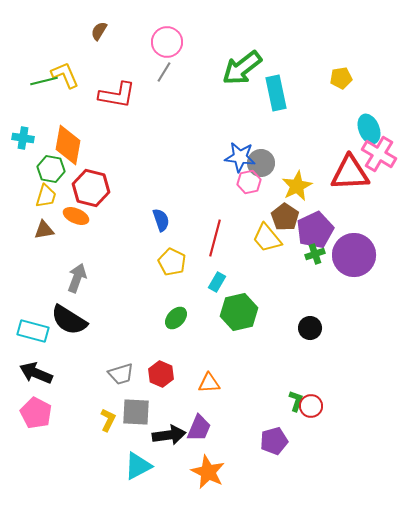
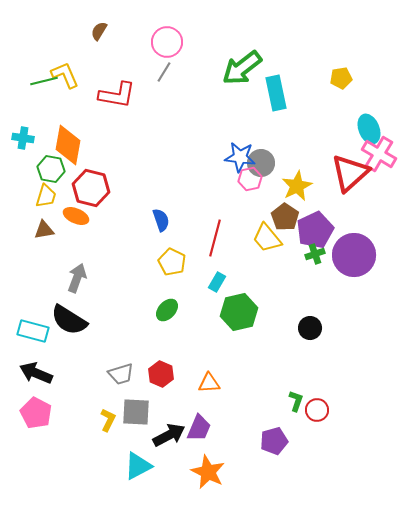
red triangle at (350, 173): rotated 39 degrees counterclockwise
pink hexagon at (249, 182): moved 1 px right, 3 px up
green ellipse at (176, 318): moved 9 px left, 8 px up
red circle at (311, 406): moved 6 px right, 4 px down
black arrow at (169, 435): rotated 20 degrees counterclockwise
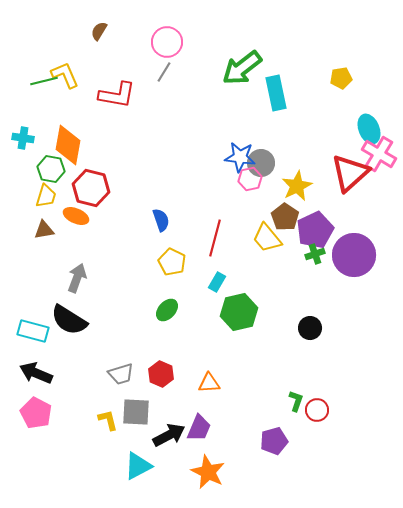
yellow L-shape at (108, 420): rotated 40 degrees counterclockwise
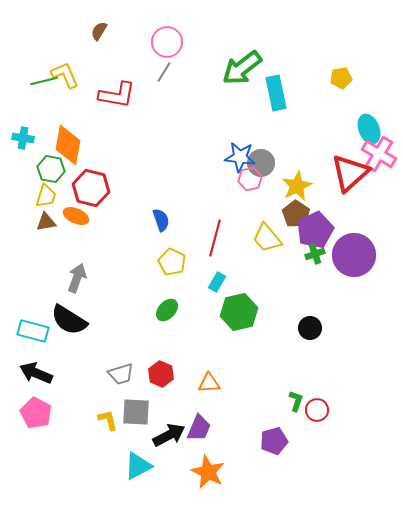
brown pentagon at (285, 217): moved 11 px right, 3 px up
brown triangle at (44, 230): moved 2 px right, 8 px up
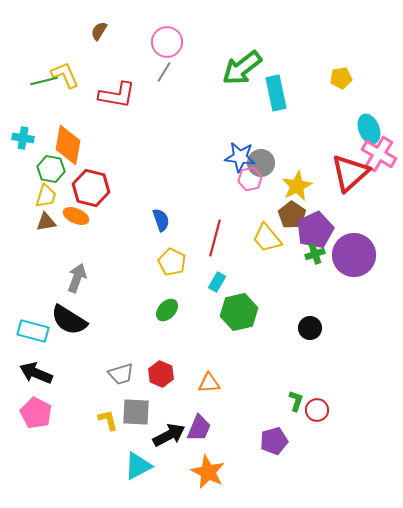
brown pentagon at (296, 214): moved 4 px left, 1 px down
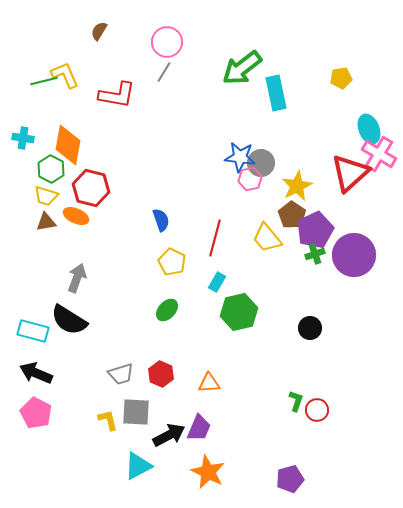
green hexagon at (51, 169): rotated 16 degrees clockwise
yellow trapezoid at (46, 196): rotated 90 degrees clockwise
purple pentagon at (274, 441): moved 16 px right, 38 px down
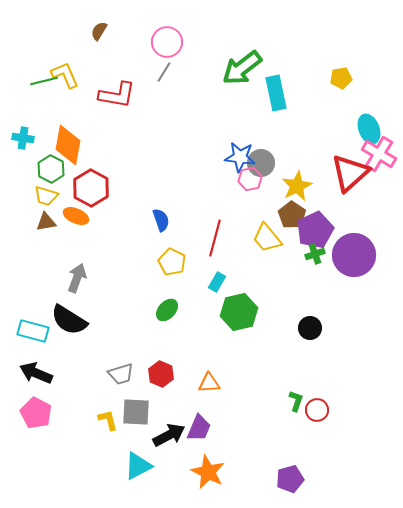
red hexagon at (91, 188): rotated 15 degrees clockwise
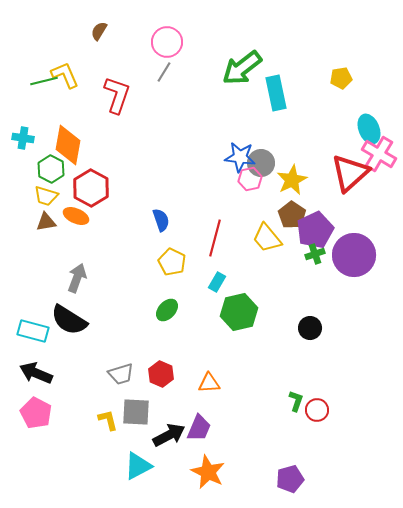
red L-shape at (117, 95): rotated 81 degrees counterclockwise
yellow star at (297, 186): moved 5 px left, 6 px up
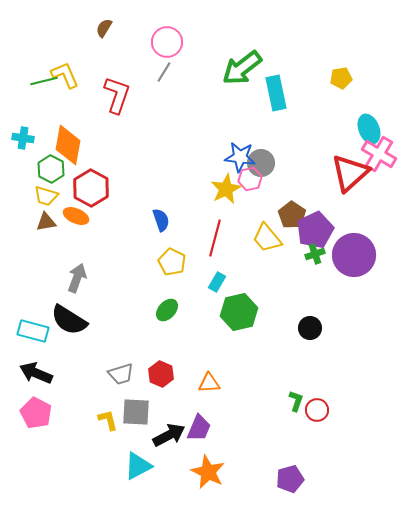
brown semicircle at (99, 31): moved 5 px right, 3 px up
yellow star at (292, 180): moved 66 px left, 9 px down
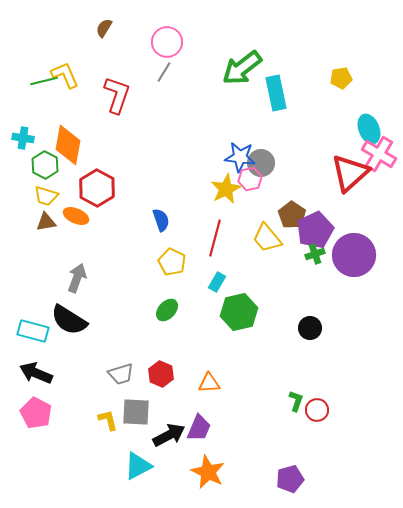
green hexagon at (51, 169): moved 6 px left, 4 px up
red hexagon at (91, 188): moved 6 px right
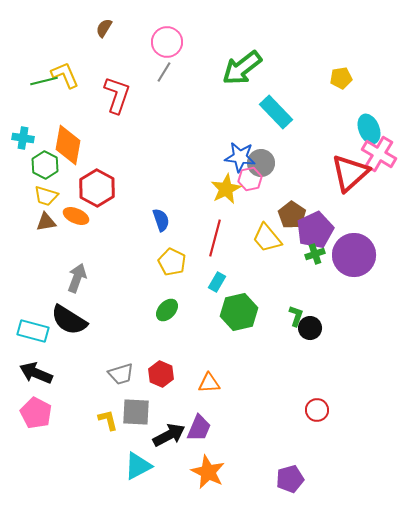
cyan rectangle at (276, 93): moved 19 px down; rotated 32 degrees counterclockwise
green L-shape at (296, 401): moved 85 px up
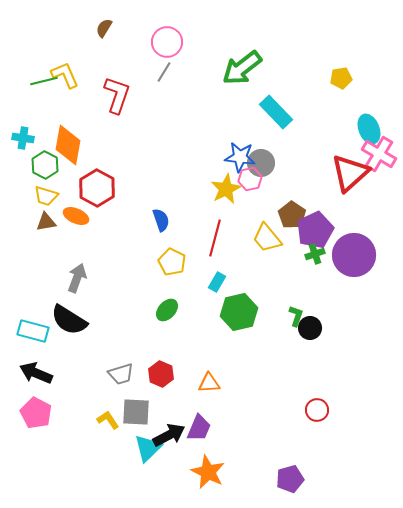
yellow L-shape at (108, 420): rotated 20 degrees counterclockwise
cyan triangle at (138, 466): moved 10 px right, 18 px up; rotated 16 degrees counterclockwise
